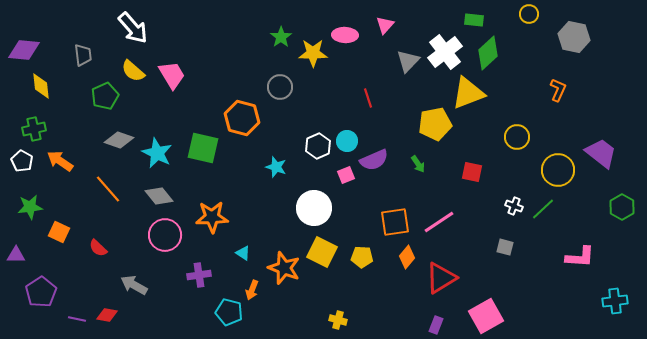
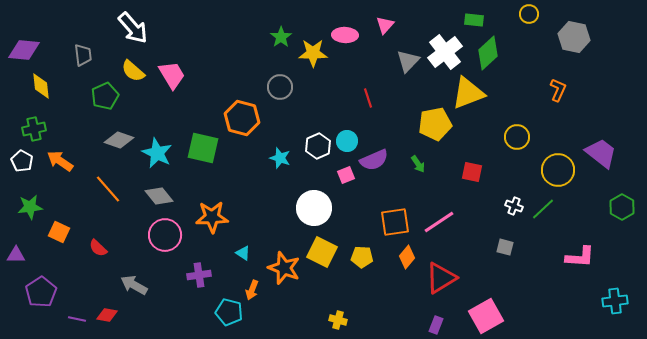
cyan star at (276, 167): moved 4 px right, 9 px up
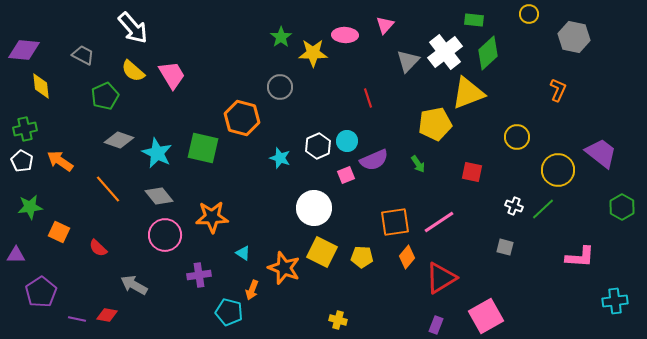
gray trapezoid at (83, 55): rotated 55 degrees counterclockwise
green cross at (34, 129): moved 9 px left
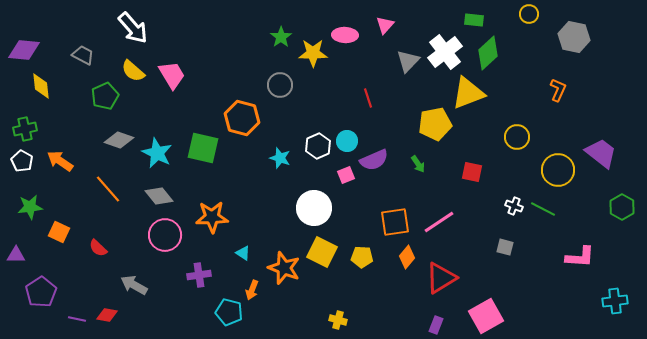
gray circle at (280, 87): moved 2 px up
green line at (543, 209): rotated 70 degrees clockwise
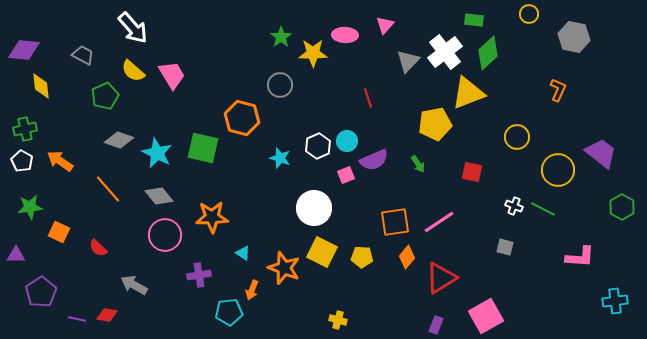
cyan pentagon at (229, 312): rotated 20 degrees counterclockwise
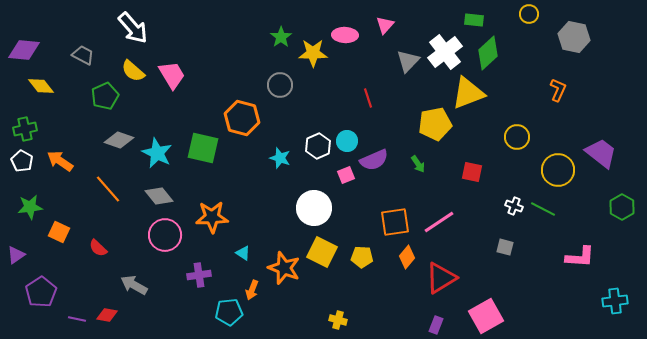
yellow diamond at (41, 86): rotated 32 degrees counterclockwise
purple triangle at (16, 255): rotated 36 degrees counterclockwise
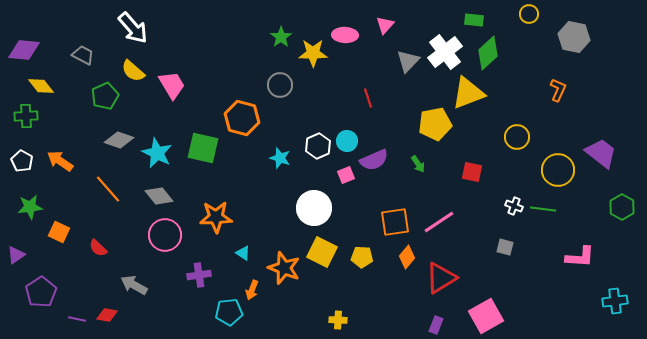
pink trapezoid at (172, 75): moved 10 px down
green cross at (25, 129): moved 1 px right, 13 px up; rotated 10 degrees clockwise
green line at (543, 209): rotated 20 degrees counterclockwise
orange star at (212, 217): moved 4 px right
yellow cross at (338, 320): rotated 12 degrees counterclockwise
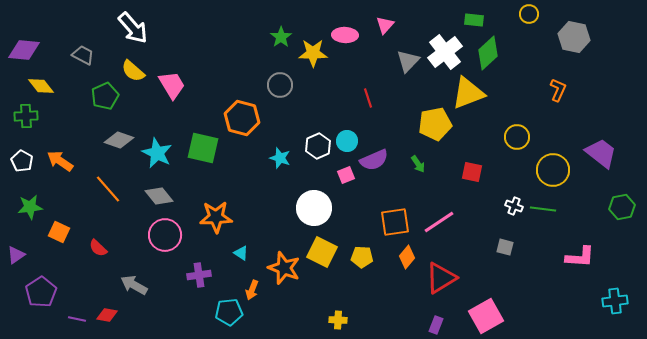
yellow circle at (558, 170): moved 5 px left
green hexagon at (622, 207): rotated 20 degrees clockwise
cyan triangle at (243, 253): moved 2 px left
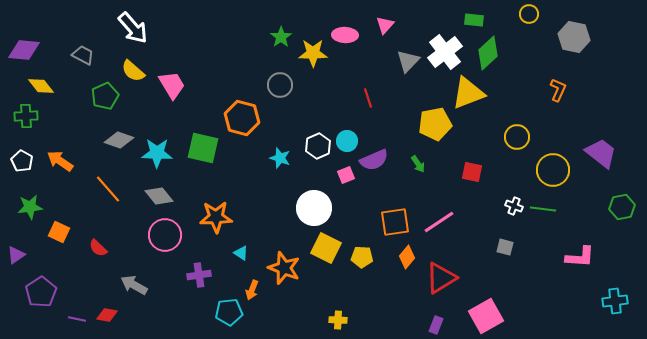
cyan star at (157, 153): rotated 24 degrees counterclockwise
yellow square at (322, 252): moved 4 px right, 4 px up
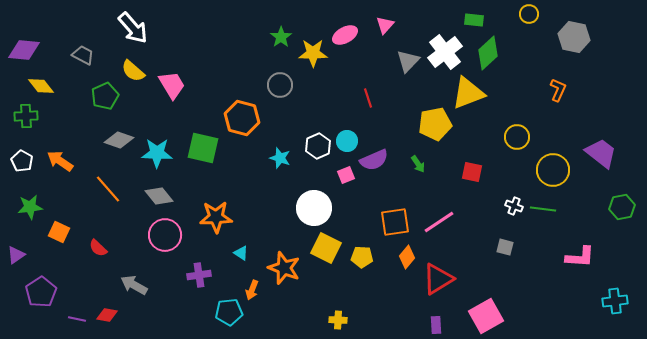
pink ellipse at (345, 35): rotated 30 degrees counterclockwise
red triangle at (441, 278): moved 3 px left, 1 px down
purple rectangle at (436, 325): rotated 24 degrees counterclockwise
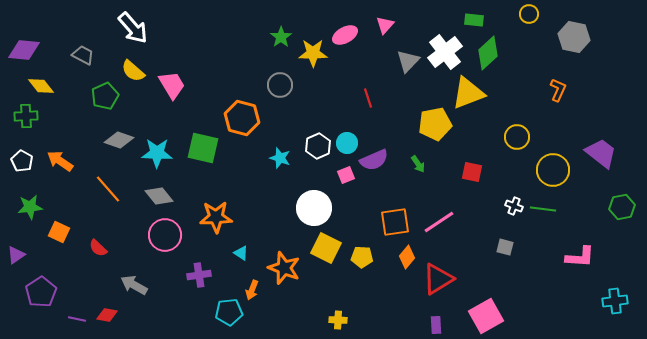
cyan circle at (347, 141): moved 2 px down
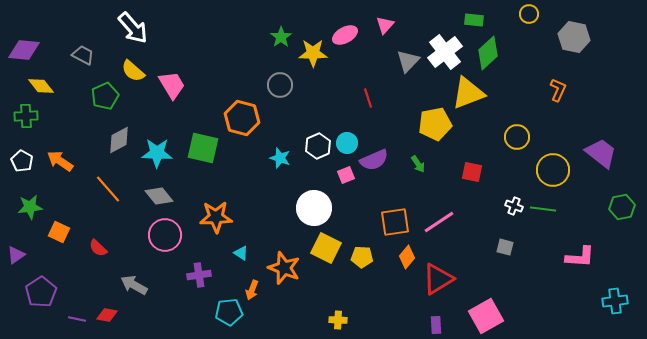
gray diamond at (119, 140): rotated 48 degrees counterclockwise
